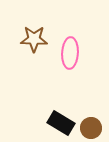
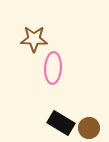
pink ellipse: moved 17 px left, 15 px down
brown circle: moved 2 px left
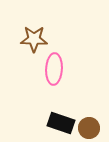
pink ellipse: moved 1 px right, 1 px down
black rectangle: rotated 12 degrees counterclockwise
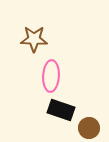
pink ellipse: moved 3 px left, 7 px down
black rectangle: moved 13 px up
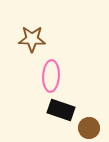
brown star: moved 2 px left
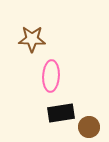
black rectangle: moved 3 px down; rotated 28 degrees counterclockwise
brown circle: moved 1 px up
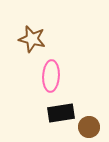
brown star: rotated 12 degrees clockwise
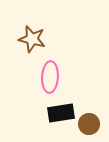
pink ellipse: moved 1 px left, 1 px down
brown circle: moved 3 px up
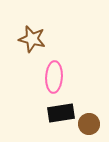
pink ellipse: moved 4 px right
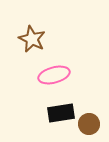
brown star: rotated 12 degrees clockwise
pink ellipse: moved 2 px up; rotated 72 degrees clockwise
